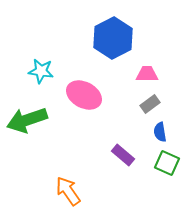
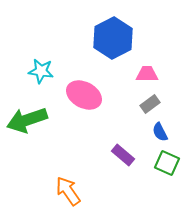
blue semicircle: rotated 18 degrees counterclockwise
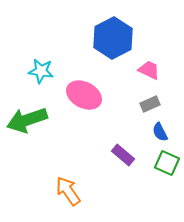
pink trapezoid: moved 2 px right, 4 px up; rotated 25 degrees clockwise
gray rectangle: rotated 12 degrees clockwise
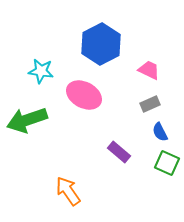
blue hexagon: moved 12 px left, 6 px down
purple rectangle: moved 4 px left, 3 px up
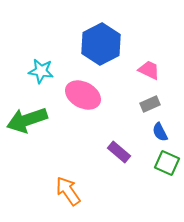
pink ellipse: moved 1 px left
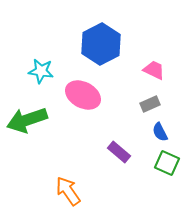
pink trapezoid: moved 5 px right
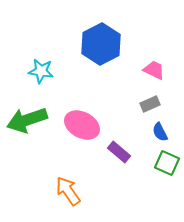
pink ellipse: moved 1 px left, 30 px down
